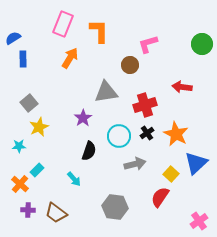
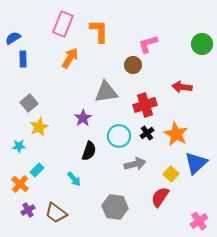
brown circle: moved 3 px right
purple cross: rotated 32 degrees counterclockwise
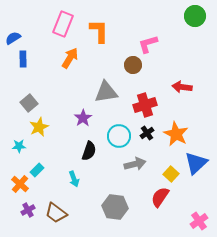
green circle: moved 7 px left, 28 px up
cyan arrow: rotated 21 degrees clockwise
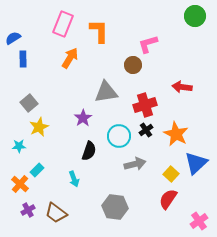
black cross: moved 1 px left, 3 px up
red semicircle: moved 8 px right, 2 px down
